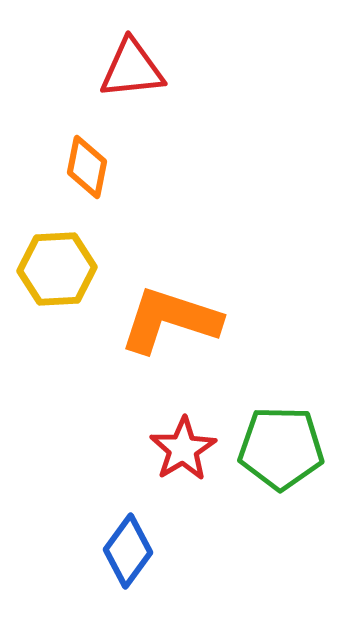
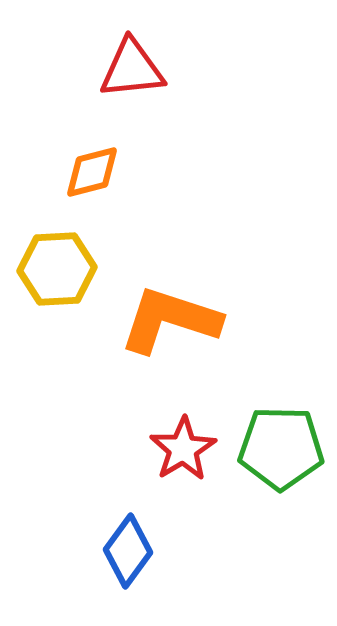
orange diamond: moved 5 px right, 5 px down; rotated 64 degrees clockwise
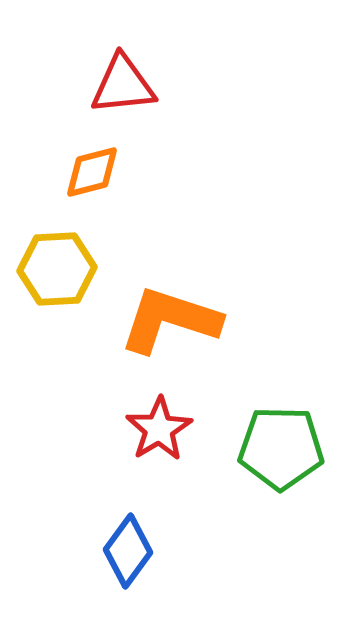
red triangle: moved 9 px left, 16 px down
red star: moved 24 px left, 20 px up
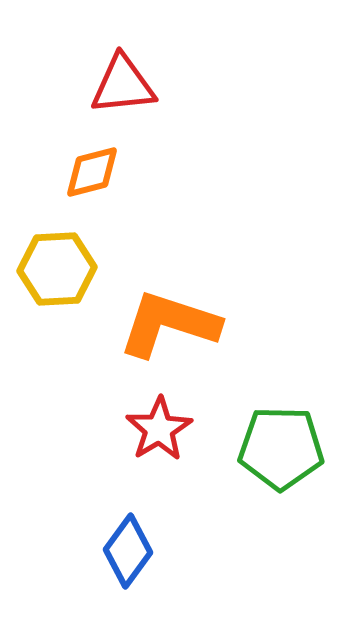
orange L-shape: moved 1 px left, 4 px down
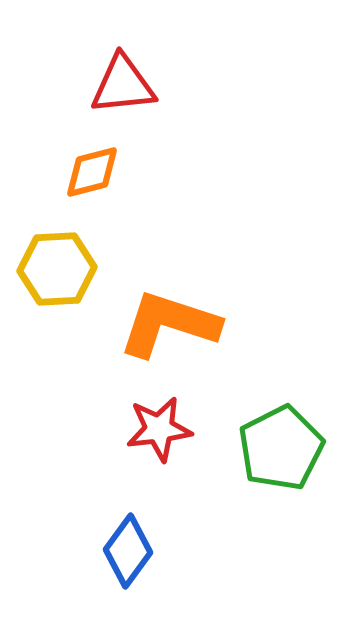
red star: rotated 24 degrees clockwise
green pentagon: rotated 28 degrees counterclockwise
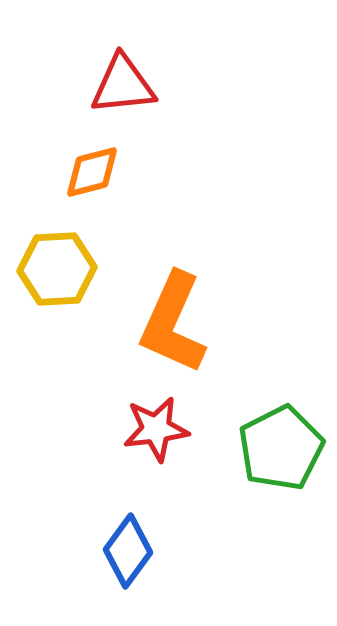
orange L-shape: moved 4 px right, 1 px up; rotated 84 degrees counterclockwise
red star: moved 3 px left
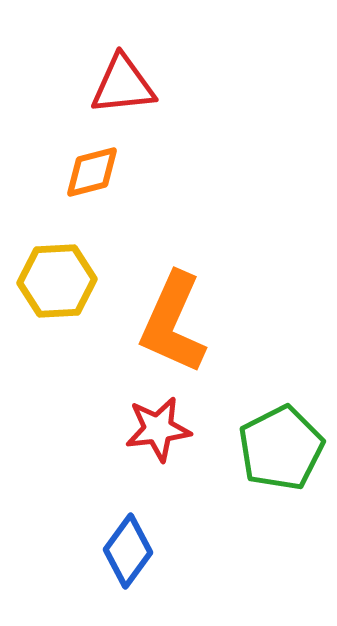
yellow hexagon: moved 12 px down
red star: moved 2 px right
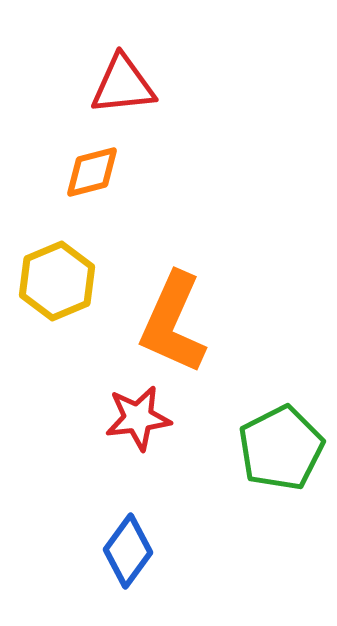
yellow hexagon: rotated 20 degrees counterclockwise
red star: moved 20 px left, 11 px up
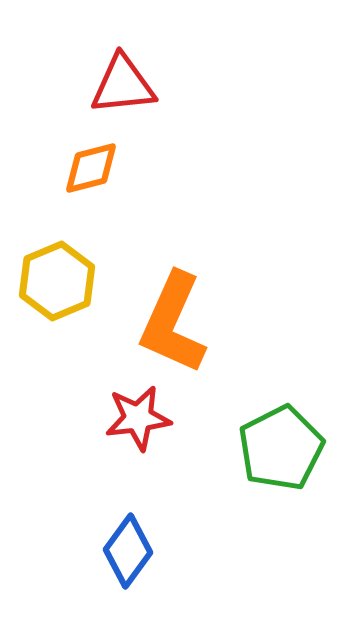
orange diamond: moved 1 px left, 4 px up
